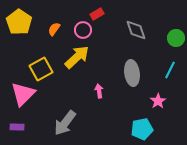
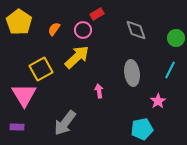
pink triangle: moved 1 px right, 1 px down; rotated 16 degrees counterclockwise
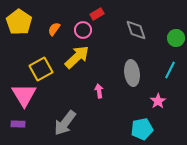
purple rectangle: moved 1 px right, 3 px up
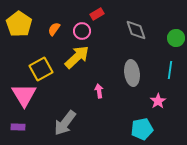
yellow pentagon: moved 2 px down
pink circle: moved 1 px left, 1 px down
cyan line: rotated 18 degrees counterclockwise
purple rectangle: moved 3 px down
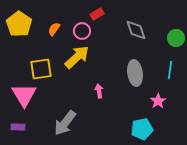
yellow square: rotated 20 degrees clockwise
gray ellipse: moved 3 px right
